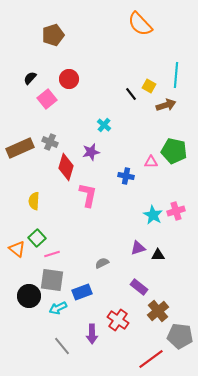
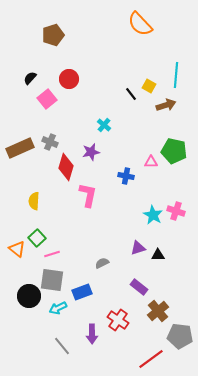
pink cross: rotated 36 degrees clockwise
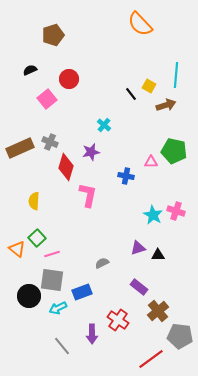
black semicircle: moved 8 px up; rotated 24 degrees clockwise
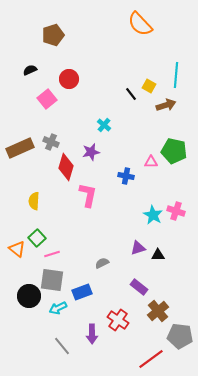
gray cross: moved 1 px right
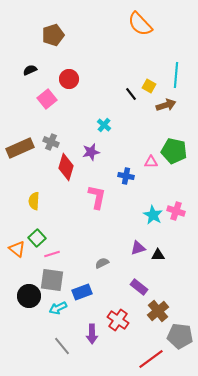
pink L-shape: moved 9 px right, 2 px down
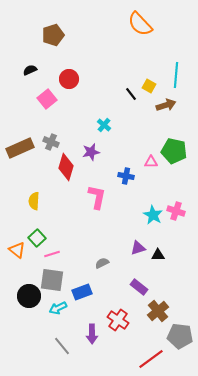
orange triangle: moved 1 px down
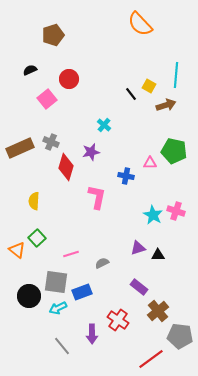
pink triangle: moved 1 px left, 1 px down
pink line: moved 19 px right
gray square: moved 4 px right, 2 px down
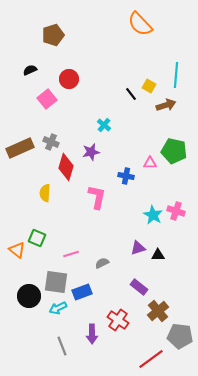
yellow semicircle: moved 11 px right, 8 px up
green square: rotated 24 degrees counterclockwise
gray line: rotated 18 degrees clockwise
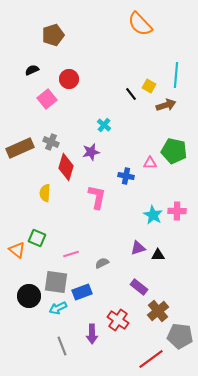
black semicircle: moved 2 px right
pink cross: moved 1 px right; rotated 18 degrees counterclockwise
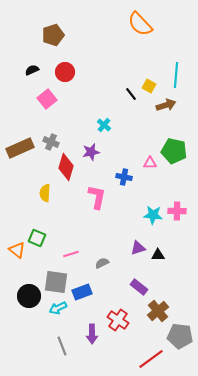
red circle: moved 4 px left, 7 px up
blue cross: moved 2 px left, 1 px down
cyan star: rotated 24 degrees counterclockwise
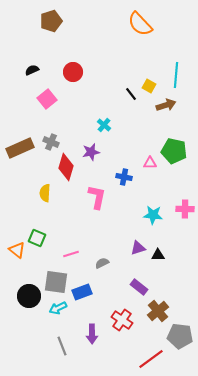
brown pentagon: moved 2 px left, 14 px up
red circle: moved 8 px right
pink cross: moved 8 px right, 2 px up
red cross: moved 4 px right
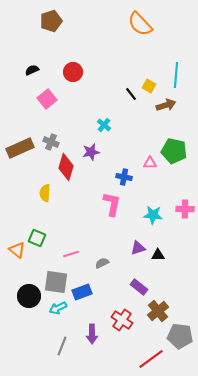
pink L-shape: moved 15 px right, 7 px down
gray line: rotated 42 degrees clockwise
